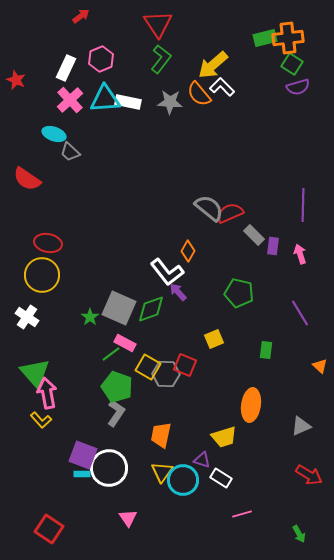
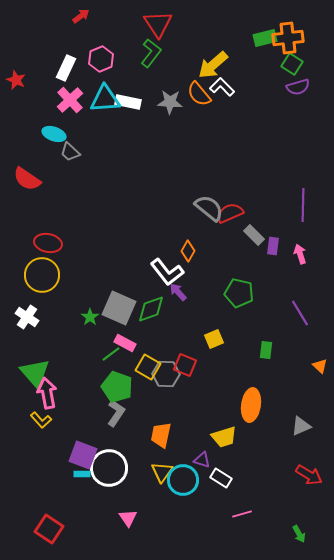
green L-shape at (161, 59): moved 10 px left, 6 px up
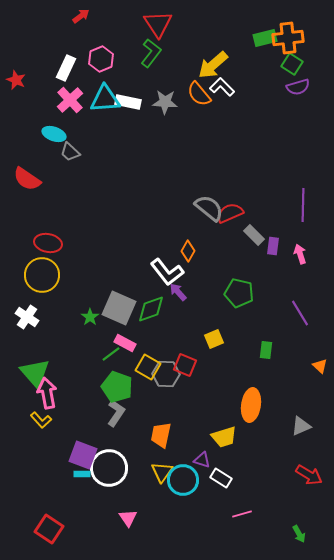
gray star at (170, 102): moved 5 px left
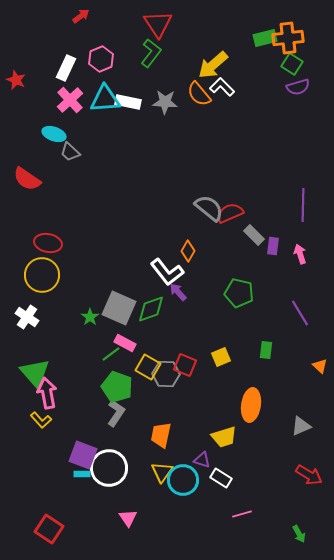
yellow square at (214, 339): moved 7 px right, 18 px down
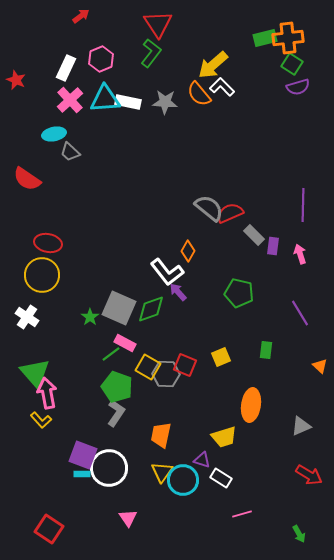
cyan ellipse at (54, 134): rotated 30 degrees counterclockwise
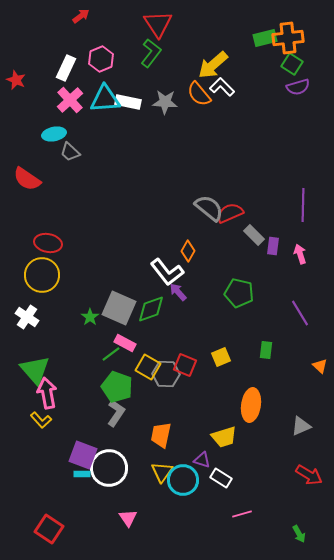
green triangle at (35, 373): moved 3 px up
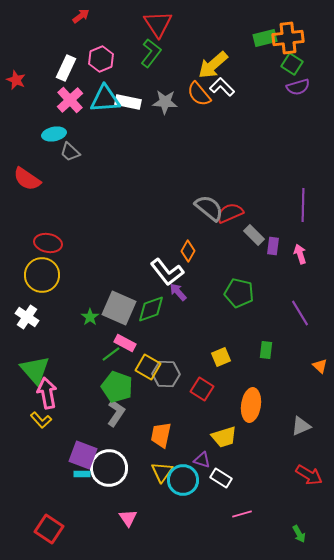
red square at (185, 365): moved 17 px right, 24 px down; rotated 10 degrees clockwise
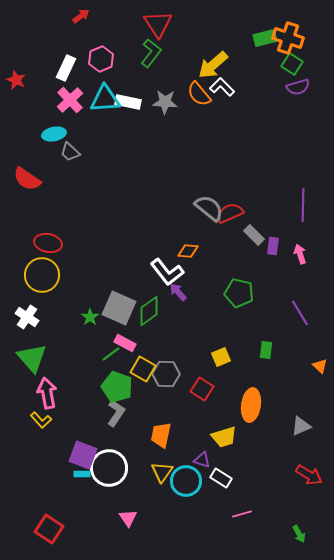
orange cross at (288, 38): rotated 24 degrees clockwise
orange diamond at (188, 251): rotated 65 degrees clockwise
green diamond at (151, 309): moved 2 px left, 2 px down; rotated 16 degrees counterclockwise
yellow square at (148, 367): moved 5 px left, 2 px down
green triangle at (35, 370): moved 3 px left, 12 px up
cyan circle at (183, 480): moved 3 px right, 1 px down
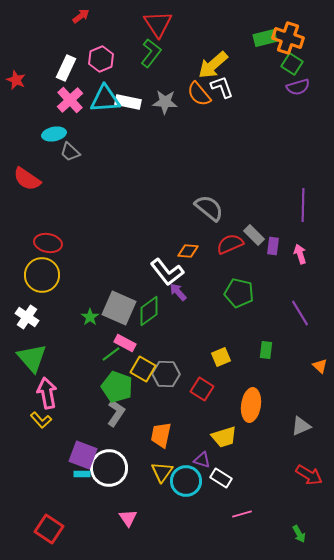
white L-shape at (222, 87): rotated 25 degrees clockwise
red semicircle at (230, 213): moved 31 px down
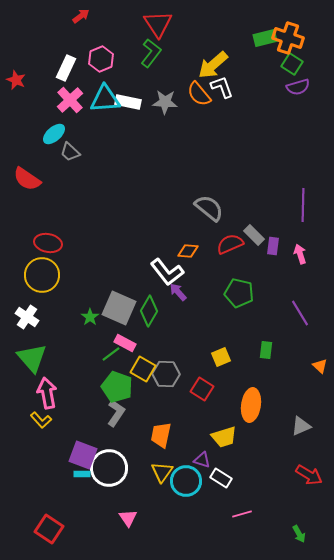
cyan ellipse at (54, 134): rotated 30 degrees counterclockwise
green diamond at (149, 311): rotated 24 degrees counterclockwise
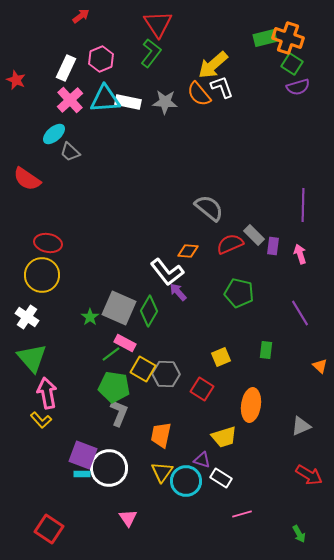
green pentagon at (117, 387): moved 3 px left; rotated 12 degrees counterclockwise
gray L-shape at (116, 413): moved 3 px right; rotated 12 degrees counterclockwise
